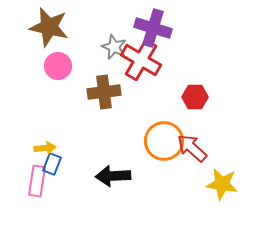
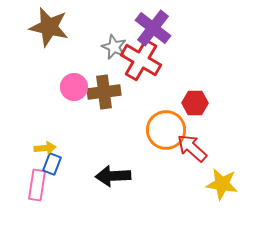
purple cross: rotated 21 degrees clockwise
pink circle: moved 16 px right, 21 px down
red hexagon: moved 6 px down
orange circle: moved 2 px right, 11 px up
pink rectangle: moved 4 px down
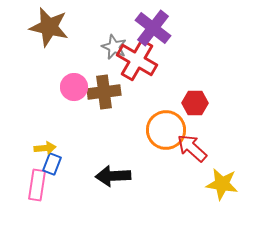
red cross: moved 4 px left
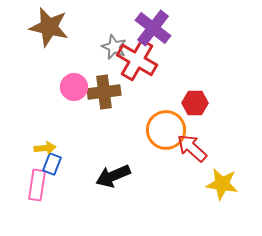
black arrow: rotated 20 degrees counterclockwise
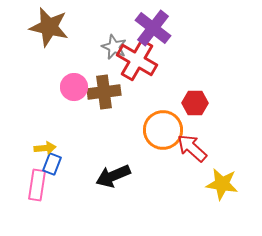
orange circle: moved 3 px left
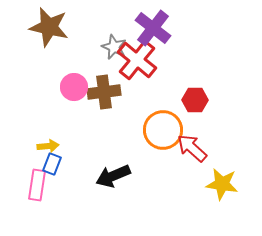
red cross: rotated 9 degrees clockwise
red hexagon: moved 3 px up
yellow arrow: moved 3 px right, 2 px up
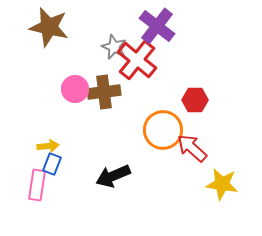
purple cross: moved 4 px right, 2 px up
pink circle: moved 1 px right, 2 px down
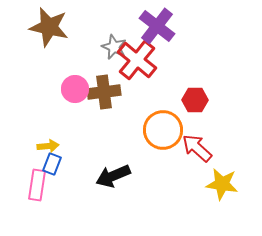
red arrow: moved 5 px right
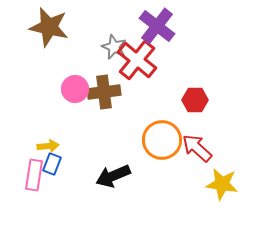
orange circle: moved 1 px left, 10 px down
pink rectangle: moved 3 px left, 10 px up
